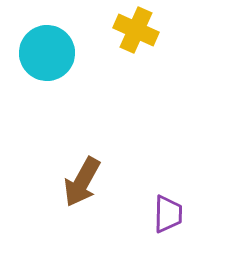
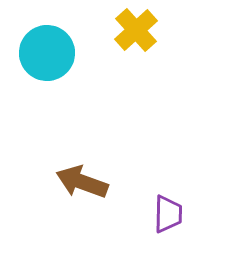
yellow cross: rotated 24 degrees clockwise
brown arrow: rotated 81 degrees clockwise
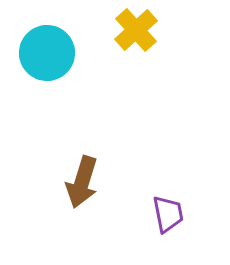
brown arrow: rotated 93 degrees counterclockwise
purple trapezoid: rotated 12 degrees counterclockwise
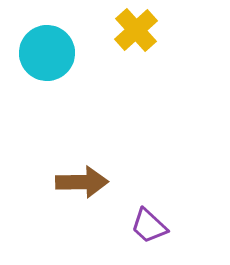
brown arrow: rotated 108 degrees counterclockwise
purple trapezoid: moved 19 px left, 12 px down; rotated 144 degrees clockwise
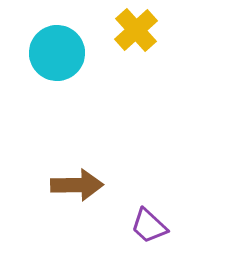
cyan circle: moved 10 px right
brown arrow: moved 5 px left, 3 px down
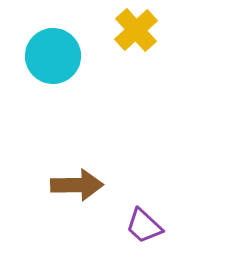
cyan circle: moved 4 px left, 3 px down
purple trapezoid: moved 5 px left
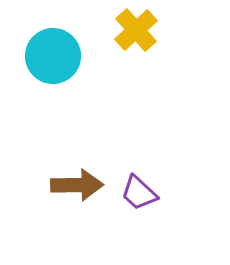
purple trapezoid: moved 5 px left, 33 px up
